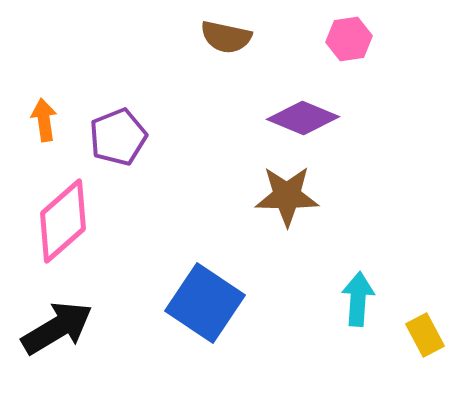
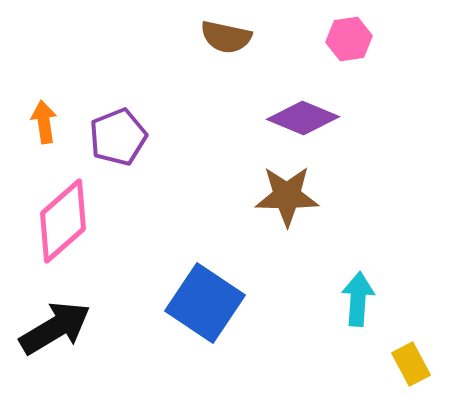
orange arrow: moved 2 px down
black arrow: moved 2 px left
yellow rectangle: moved 14 px left, 29 px down
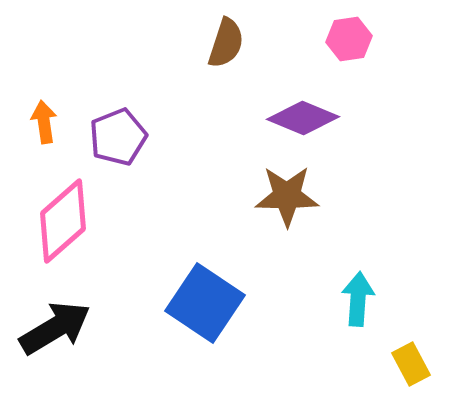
brown semicircle: moved 6 px down; rotated 84 degrees counterclockwise
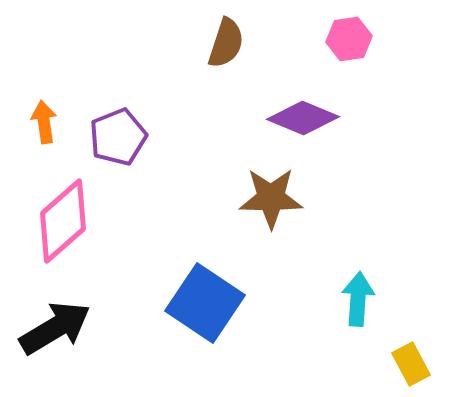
brown star: moved 16 px left, 2 px down
